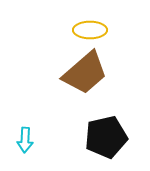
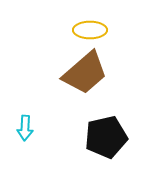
cyan arrow: moved 12 px up
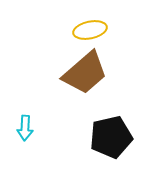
yellow ellipse: rotated 12 degrees counterclockwise
black pentagon: moved 5 px right
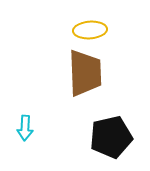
yellow ellipse: rotated 8 degrees clockwise
brown trapezoid: rotated 51 degrees counterclockwise
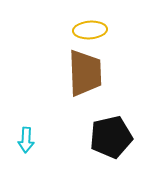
cyan arrow: moved 1 px right, 12 px down
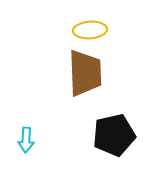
black pentagon: moved 3 px right, 2 px up
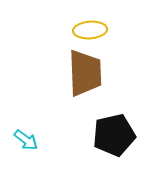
cyan arrow: rotated 55 degrees counterclockwise
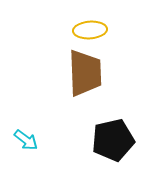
black pentagon: moved 1 px left, 5 px down
